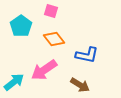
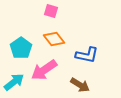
cyan pentagon: moved 22 px down
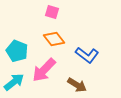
pink square: moved 1 px right, 1 px down
cyan pentagon: moved 4 px left, 3 px down; rotated 15 degrees counterclockwise
blue L-shape: rotated 25 degrees clockwise
pink arrow: rotated 12 degrees counterclockwise
brown arrow: moved 3 px left
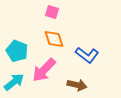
orange diamond: rotated 20 degrees clockwise
brown arrow: rotated 18 degrees counterclockwise
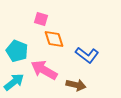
pink square: moved 11 px left, 7 px down
pink arrow: rotated 76 degrees clockwise
brown arrow: moved 1 px left
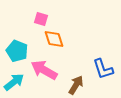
blue L-shape: moved 16 px right, 14 px down; rotated 35 degrees clockwise
brown arrow: rotated 72 degrees counterclockwise
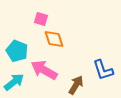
blue L-shape: moved 1 px down
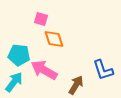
cyan pentagon: moved 2 px right, 4 px down; rotated 15 degrees counterclockwise
cyan arrow: rotated 15 degrees counterclockwise
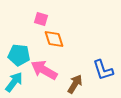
brown arrow: moved 1 px left, 1 px up
